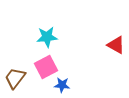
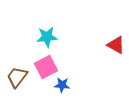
brown trapezoid: moved 2 px right, 1 px up
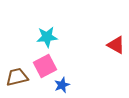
pink square: moved 1 px left, 1 px up
brown trapezoid: rotated 40 degrees clockwise
blue star: rotated 28 degrees counterclockwise
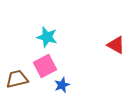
cyan star: rotated 20 degrees clockwise
brown trapezoid: moved 2 px down
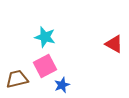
cyan star: moved 2 px left
red triangle: moved 2 px left, 1 px up
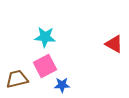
cyan star: rotated 10 degrees counterclockwise
blue star: rotated 21 degrees clockwise
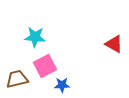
cyan star: moved 10 px left
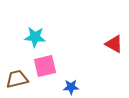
pink square: rotated 15 degrees clockwise
blue star: moved 9 px right, 2 px down
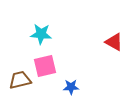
cyan star: moved 6 px right, 3 px up
red triangle: moved 2 px up
brown trapezoid: moved 3 px right, 1 px down
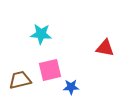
red triangle: moved 9 px left, 6 px down; rotated 18 degrees counterclockwise
pink square: moved 5 px right, 4 px down
